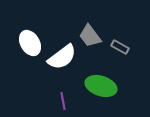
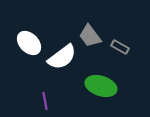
white ellipse: moved 1 px left; rotated 15 degrees counterclockwise
purple line: moved 18 px left
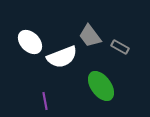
white ellipse: moved 1 px right, 1 px up
white semicircle: rotated 16 degrees clockwise
green ellipse: rotated 36 degrees clockwise
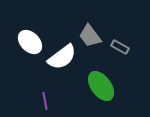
white semicircle: rotated 16 degrees counterclockwise
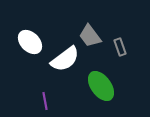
gray rectangle: rotated 42 degrees clockwise
white semicircle: moved 3 px right, 2 px down
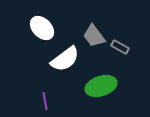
gray trapezoid: moved 4 px right
white ellipse: moved 12 px right, 14 px up
gray rectangle: rotated 42 degrees counterclockwise
green ellipse: rotated 72 degrees counterclockwise
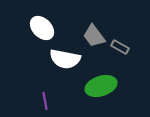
white semicircle: rotated 48 degrees clockwise
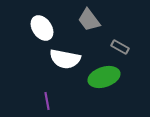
white ellipse: rotated 10 degrees clockwise
gray trapezoid: moved 5 px left, 16 px up
green ellipse: moved 3 px right, 9 px up
purple line: moved 2 px right
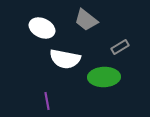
gray trapezoid: moved 3 px left; rotated 15 degrees counterclockwise
white ellipse: rotated 30 degrees counterclockwise
gray rectangle: rotated 60 degrees counterclockwise
green ellipse: rotated 16 degrees clockwise
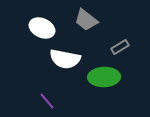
purple line: rotated 30 degrees counterclockwise
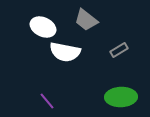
white ellipse: moved 1 px right, 1 px up
gray rectangle: moved 1 px left, 3 px down
white semicircle: moved 7 px up
green ellipse: moved 17 px right, 20 px down
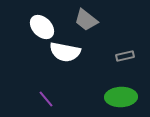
white ellipse: moved 1 px left; rotated 20 degrees clockwise
gray rectangle: moved 6 px right, 6 px down; rotated 18 degrees clockwise
purple line: moved 1 px left, 2 px up
